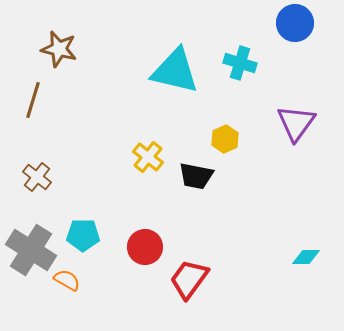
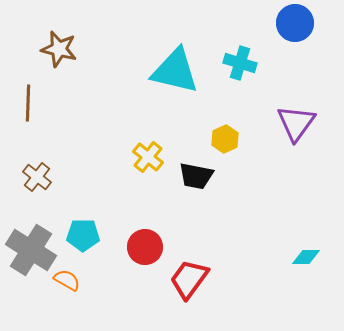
brown line: moved 5 px left, 3 px down; rotated 15 degrees counterclockwise
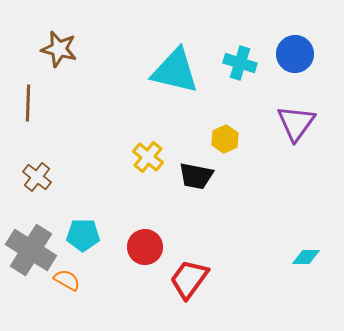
blue circle: moved 31 px down
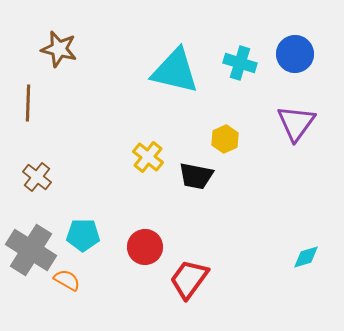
cyan diamond: rotated 16 degrees counterclockwise
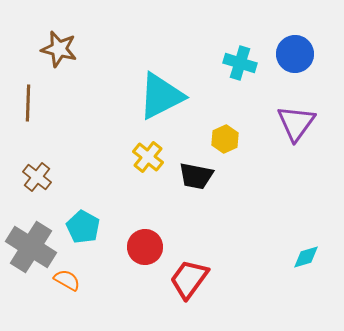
cyan triangle: moved 14 px left, 25 px down; rotated 40 degrees counterclockwise
cyan pentagon: moved 8 px up; rotated 28 degrees clockwise
gray cross: moved 3 px up
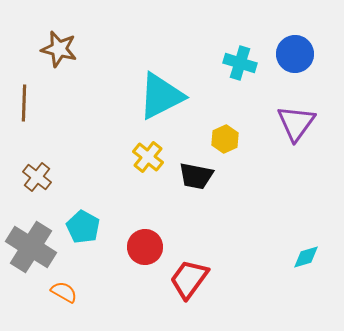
brown line: moved 4 px left
orange semicircle: moved 3 px left, 12 px down
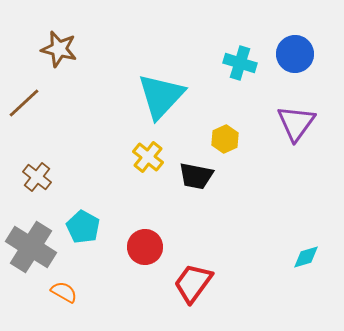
cyan triangle: rotated 20 degrees counterclockwise
brown line: rotated 45 degrees clockwise
red trapezoid: moved 4 px right, 4 px down
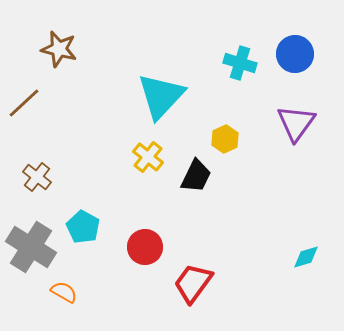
black trapezoid: rotated 75 degrees counterclockwise
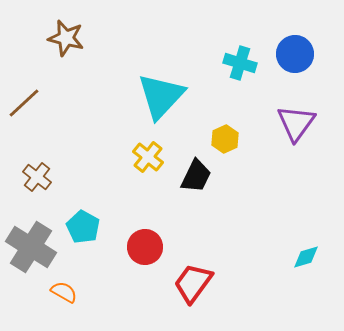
brown star: moved 7 px right, 11 px up
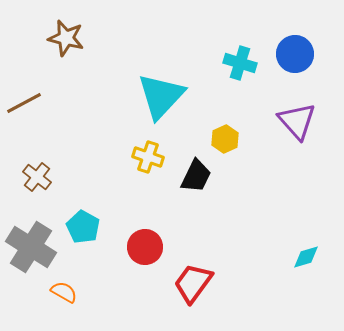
brown line: rotated 15 degrees clockwise
purple triangle: moved 1 px right, 2 px up; rotated 18 degrees counterclockwise
yellow cross: rotated 20 degrees counterclockwise
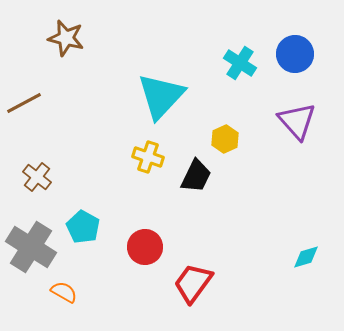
cyan cross: rotated 16 degrees clockwise
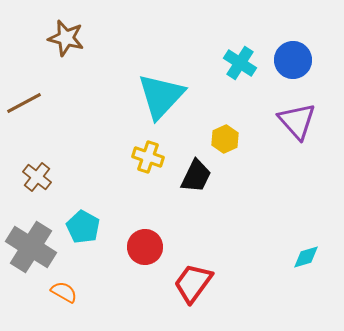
blue circle: moved 2 px left, 6 px down
